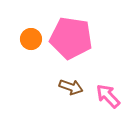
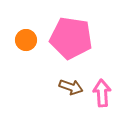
orange circle: moved 5 px left, 1 px down
pink arrow: moved 6 px left, 3 px up; rotated 40 degrees clockwise
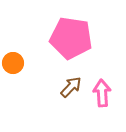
orange circle: moved 13 px left, 23 px down
brown arrow: rotated 65 degrees counterclockwise
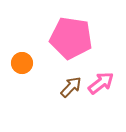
orange circle: moved 9 px right
pink arrow: moved 1 px left, 10 px up; rotated 56 degrees clockwise
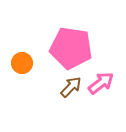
pink pentagon: moved 10 px down
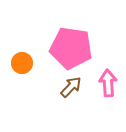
pink arrow: moved 7 px right; rotated 56 degrees counterclockwise
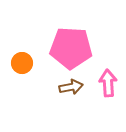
pink pentagon: rotated 6 degrees counterclockwise
brown arrow: rotated 35 degrees clockwise
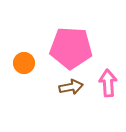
orange circle: moved 2 px right
